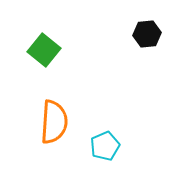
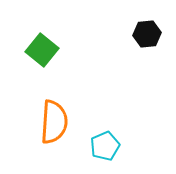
green square: moved 2 px left
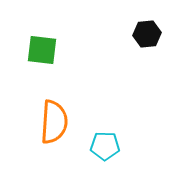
green square: rotated 32 degrees counterclockwise
cyan pentagon: rotated 24 degrees clockwise
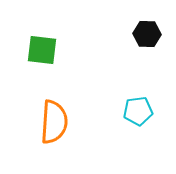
black hexagon: rotated 8 degrees clockwise
cyan pentagon: moved 33 px right, 35 px up; rotated 8 degrees counterclockwise
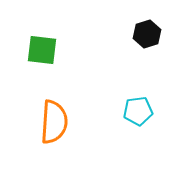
black hexagon: rotated 20 degrees counterclockwise
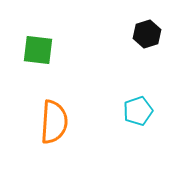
green square: moved 4 px left
cyan pentagon: rotated 12 degrees counterclockwise
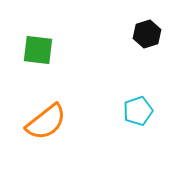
orange semicircle: moved 8 px left; rotated 48 degrees clockwise
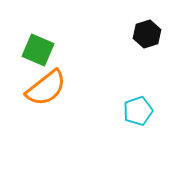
green square: rotated 16 degrees clockwise
orange semicircle: moved 34 px up
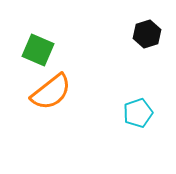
orange semicircle: moved 5 px right, 4 px down
cyan pentagon: moved 2 px down
